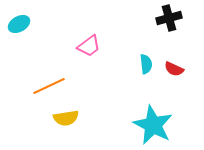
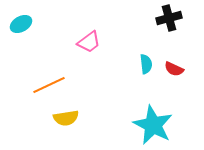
cyan ellipse: moved 2 px right
pink trapezoid: moved 4 px up
orange line: moved 1 px up
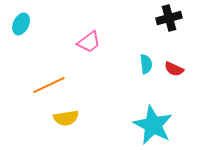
cyan ellipse: rotated 35 degrees counterclockwise
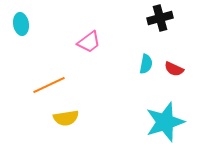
black cross: moved 9 px left
cyan ellipse: rotated 35 degrees counterclockwise
cyan semicircle: rotated 18 degrees clockwise
cyan star: moved 12 px right, 3 px up; rotated 27 degrees clockwise
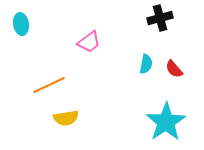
red semicircle: rotated 24 degrees clockwise
cyan star: moved 1 px right; rotated 15 degrees counterclockwise
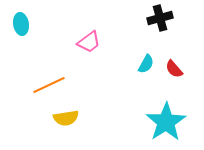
cyan semicircle: rotated 18 degrees clockwise
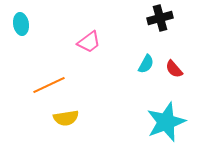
cyan star: rotated 12 degrees clockwise
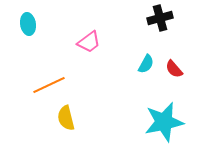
cyan ellipse: moved 7 px right
yellow semicircle: rotated 85 degrees clockwise
cyan star: moved 2 px left; rotated 9 degrees clockwise
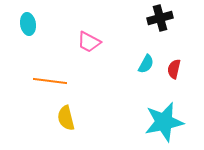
pink trapezoid: rotated 65 degrees clockwise
red semicircle: rotated 54 degrees clockwise
orange line: moved 1 px right, 4 px up; rotated 32 degrees clockwise
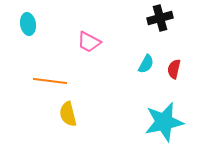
yellow semicircle: moved 2 px right, 4 px up
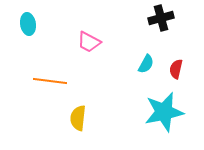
black cross: moved 1 px right
red semicircle: moved 2 px right
yellow semicircle: moved 10 px right, 4 px down; rotated 20 degrees clockwise
cyan star: moved 10 px up
